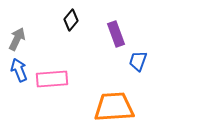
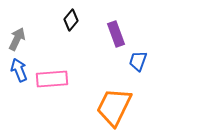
orange trapezoid: rotated 60 degrees counterclockwise
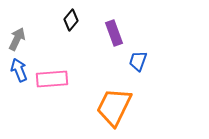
purple rectangle: moved 2 px left, 1 px up
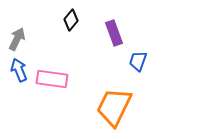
pink rectangle: rotated 12 degrees clockwise
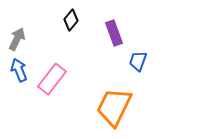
pink rectangle: rotated 60 degrees counterclockwise
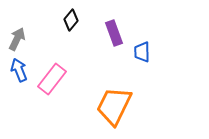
blue trapezoid: moved 4 px right, 9 px up; rotated 20 degrees counterclockwise
orange trapezoid: moved 1 px up
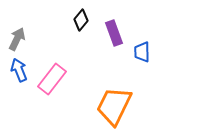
black diamond: moved 10 px right
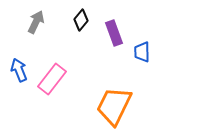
gray arrow: moved 19 px right, 17 px up
